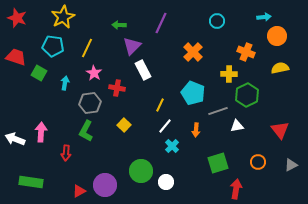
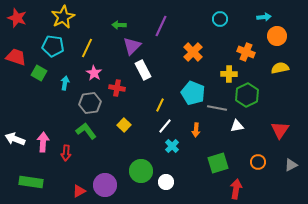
cyan circle at (217, 21): moved 3 px right, 2 px up
purple line at (161, 23): moved 3 px down
gray line at (218, 111): moved 1 px left, 3 px up; rotated 30 degrees clockwise
red triangle at (280, 130): rotated 12 degrees clockwise
green L-shape at (86, 131): rotated 115 degrees clockwise
pink arrow at (41, 132): moved 2 px right, 10 px down
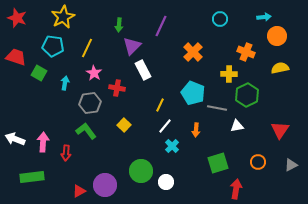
green arrow at (119, 25): rotated 88 degrees counterclockwise
green rectangle at (31, 182): moved 1 px right, 5 px up; rotated 15 degrees counterclockwise
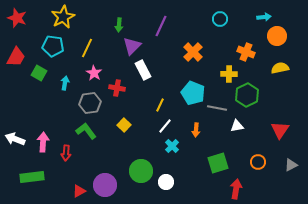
red trapezoid at (16, 57): rotated 100 degrees clockwise
